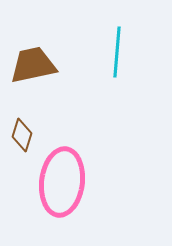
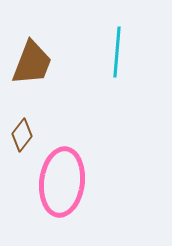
brown trapezoid: moved 1 px left, 2 px up; rotated 123 degrees clockwise
brown diamond: rotated 20 degrees clockwise
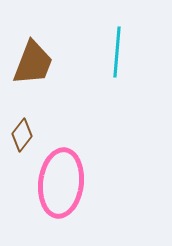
brown trapezoid: moved 1 px right
pink ellipse: moved 1 px left, 1 px down
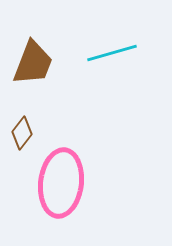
cyan line: moved 5 px left, 1 px down; rotated 69 degrees clockwise
brown diamond: moved 2 px up
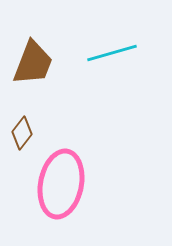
pink ellipse: moved 1 px down; rotated 4 degrees clockwise
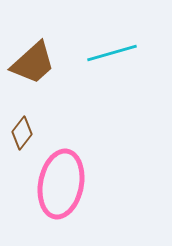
brown trapezoid: rotated 27 degrees clockwise
